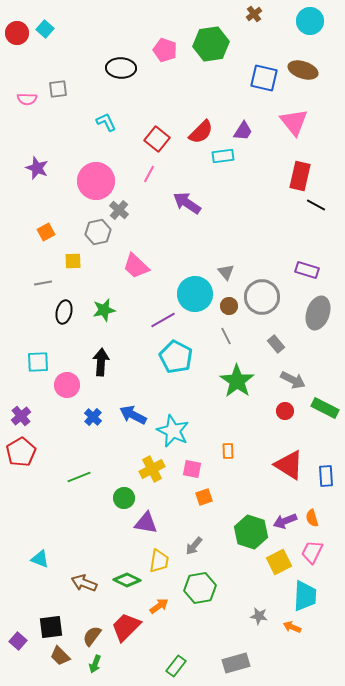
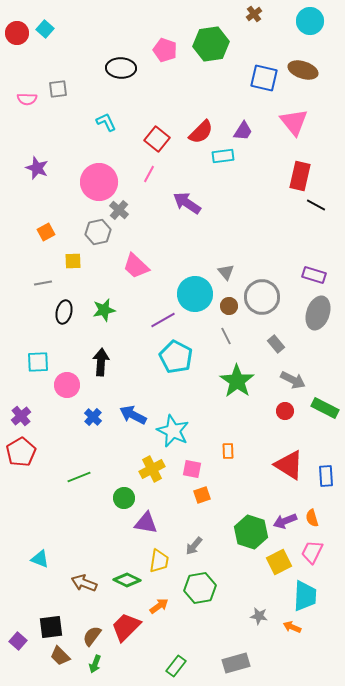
pink circle at (96, 181): moved 3 px right, 1 px down
purple rectangle at (307, 270): moved 7 px right, 5 px down
orange square at (204, 497): moved 2 px left, 2 px up
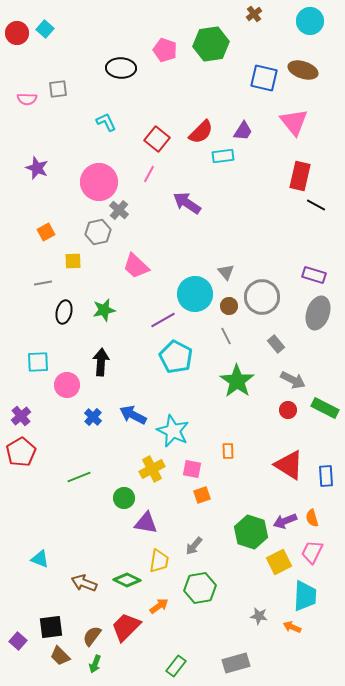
red circle at (285, 411): moved 3 px right, 1 px up
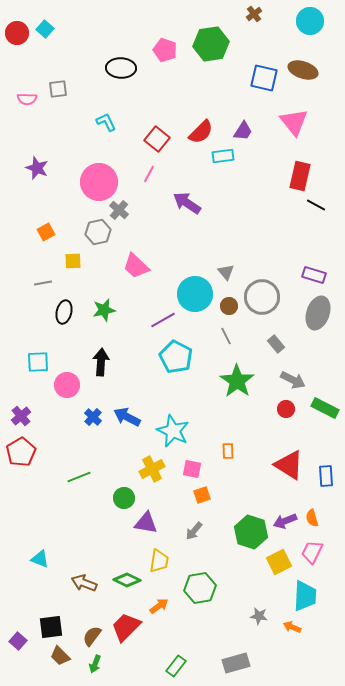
red circle at (288, 410): moved 2 px left, 1 px up
blue arrow at (133, 415): moved 6 px left, 2 px down
gray arrow at (194, 546): moved 15 px up
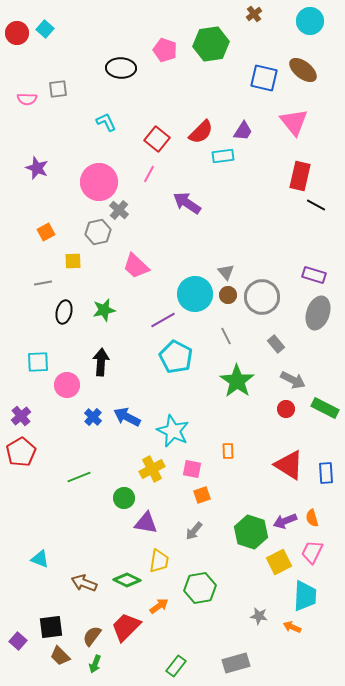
brown ellipse at (303, 70): rotated 20 degrees clockwise
brown circle at (229, 306): moved 1 px left, 11 px up
blue rectangle at (326, 476): moved 3 px up
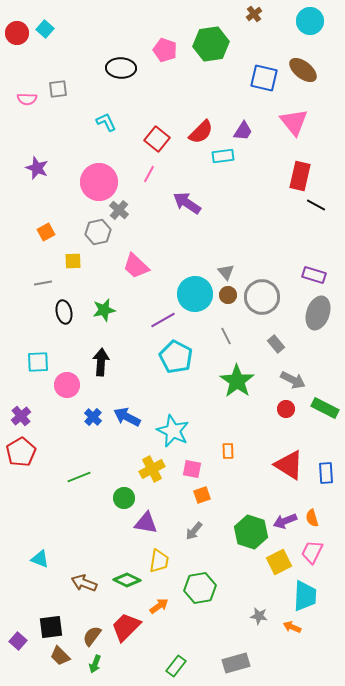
black ellipse at (64, 312): rotated 25 degrees counterclockwise
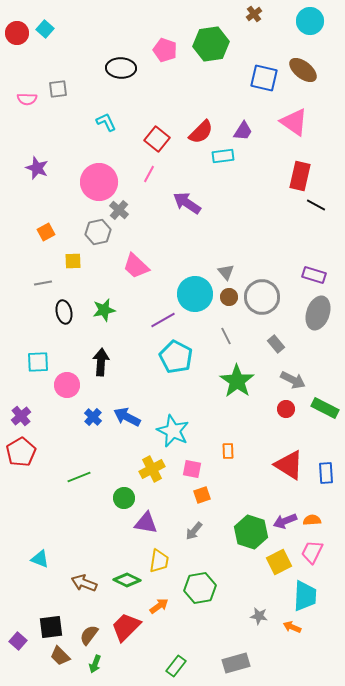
pink triangle at (294, 122): rotated 16 degrees counterclockwise
brown circle at (228, 295): moved 1 px right, 2 px down
orange semicircle at (312, 518): moved 2 px down; rotated 102 degrees clockwise
brown semicircle at (92, 636): moved 3 px left, 1 px up
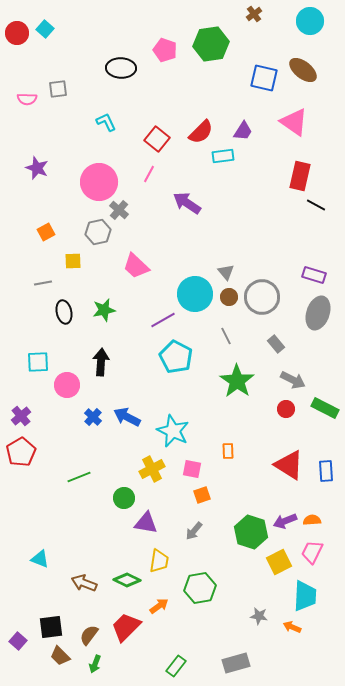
blue rectangle at (326, 473): moved 2 px up
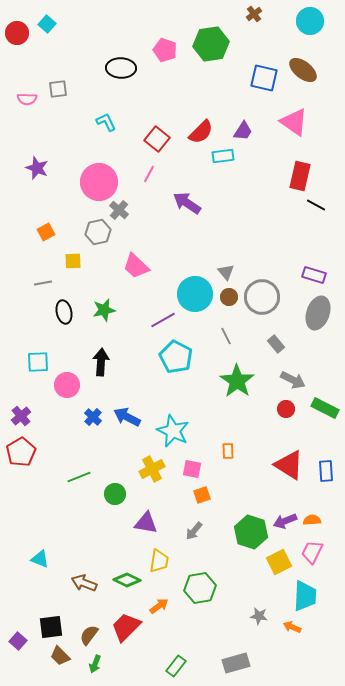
cyan square at (45, 29): moved 2 px right, 5 px up
green circle at (124, 498): moved 9 px left, 4 px up
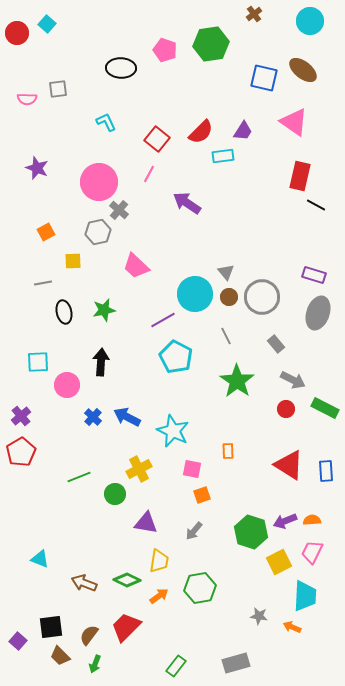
yellow cross at (152, 469): moved 13 px left
orange arrow at (159, 606): moved 10 px up
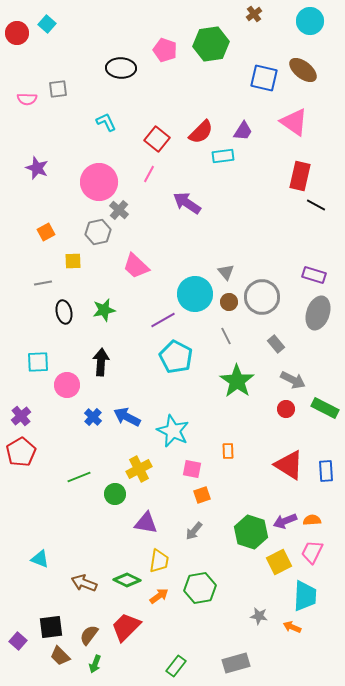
brown circle at (229, 297): moved 5 px down
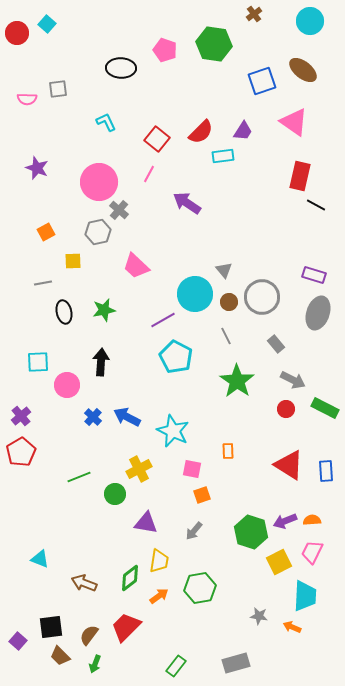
green hexagon at (211, 44): moved 3 px right; rotated 16 degrees clockwise
blue square at (264, 78): moved 2 px left, 3 px down; rotated 32 degrees counterclockwise
gray triangle at (226, 272): moved 2 px left, 2 px up
green diamond at (127, 580): moved 3 px right, 2 px up; rotated 64 degrees counterclockwise
